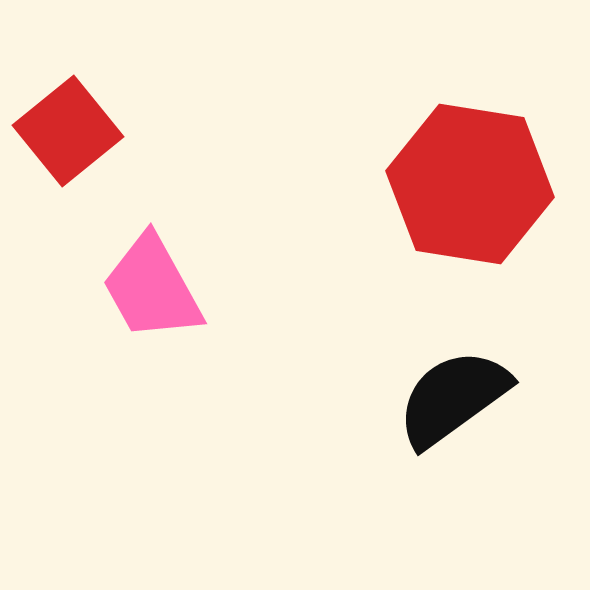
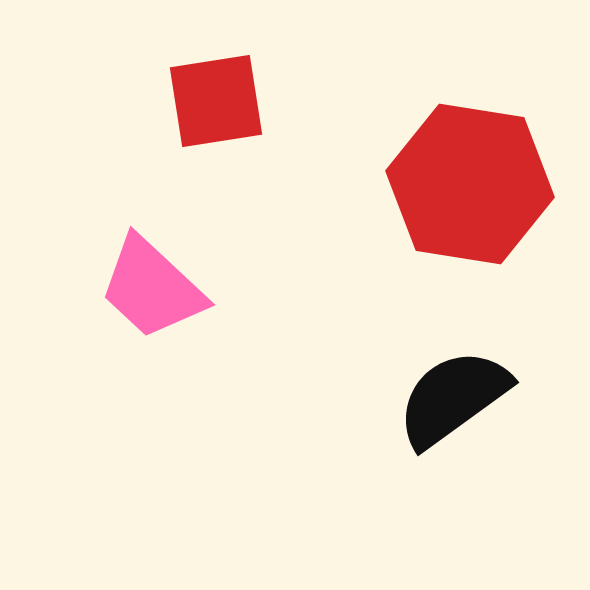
red square: moved 148 px right, 30 px up; rotated 30 degrees clockwise
pink trapezoid: rotated 18 degrees counterclockwise
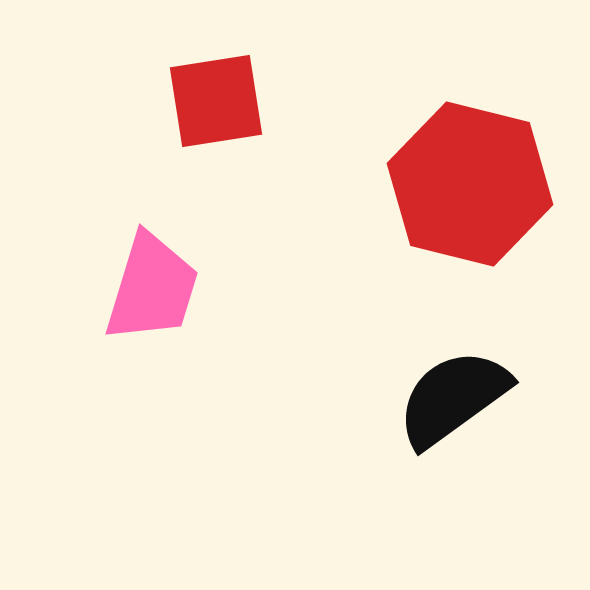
red hexagon: rotated 5 degrees clockwise
pink trapezoid: rotated 116 degrees counterclockwise
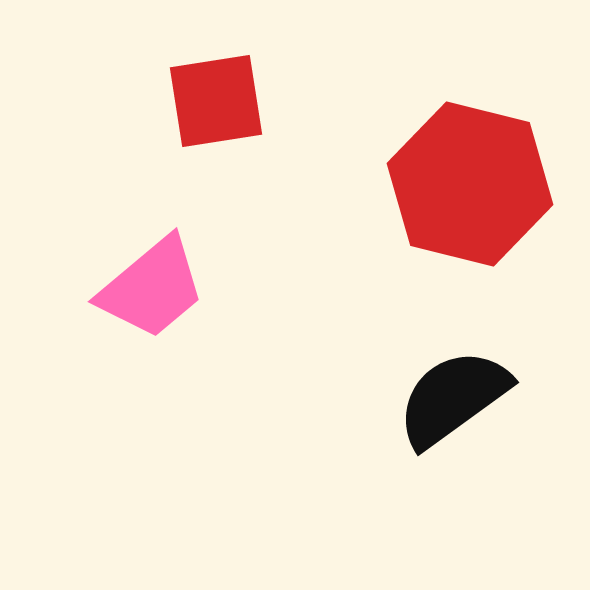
pink trapezoid: rotated 33 degrees clockwise
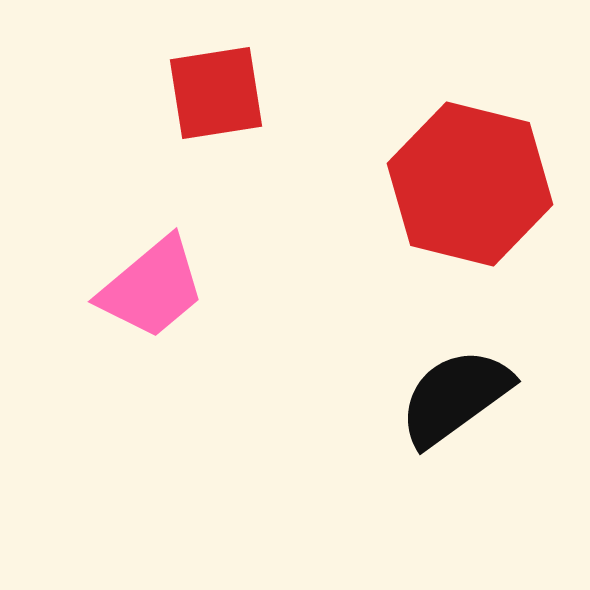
red square: moved 8 px up
black semicircle: moved 2 px right, 1 px up
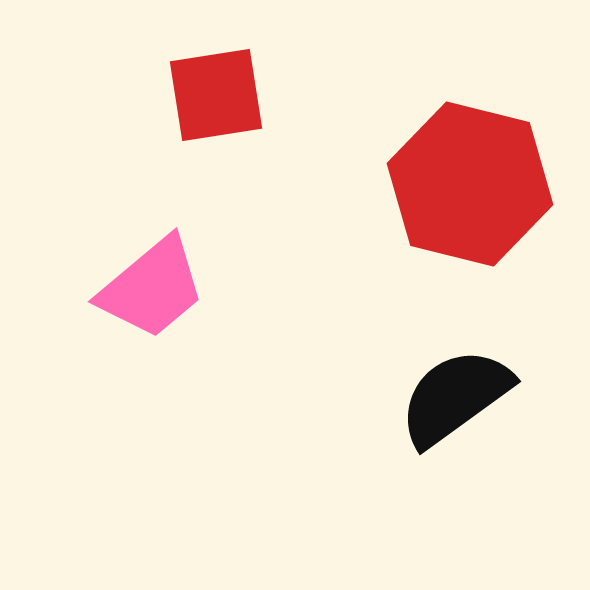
red square: moved 2 px down
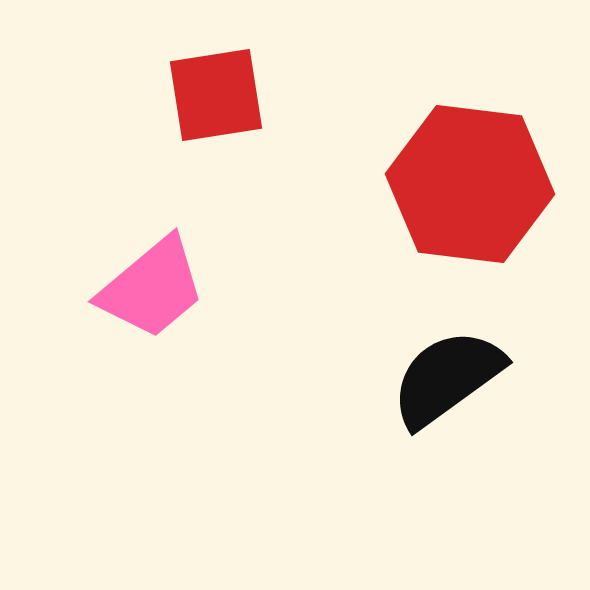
red hexagon: rotated 7 degrees counterclockwise
black semicircle: moved 8 px left, 19 px up
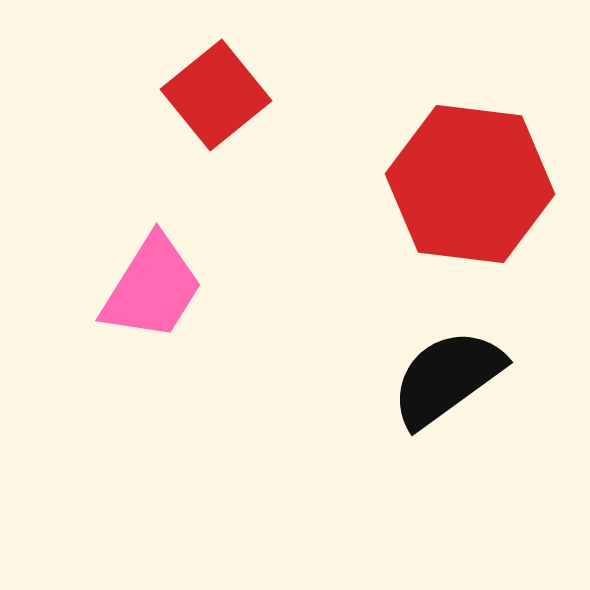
red square: rotated 30 degrees counterclockwise
pink trapezoid: rotated 18 degrees counterclockwise
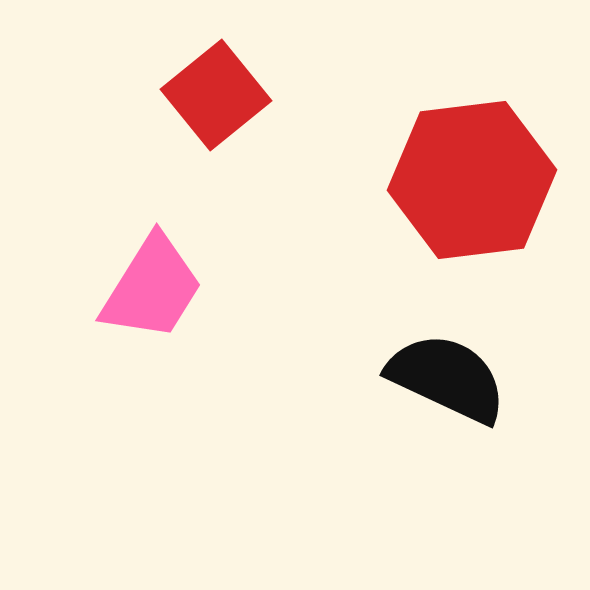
red hexagon: moved 2 px right, 4 px up; rotated 14 degrees counterclockwise
black semicircle: rotated 61 degrees clockwise
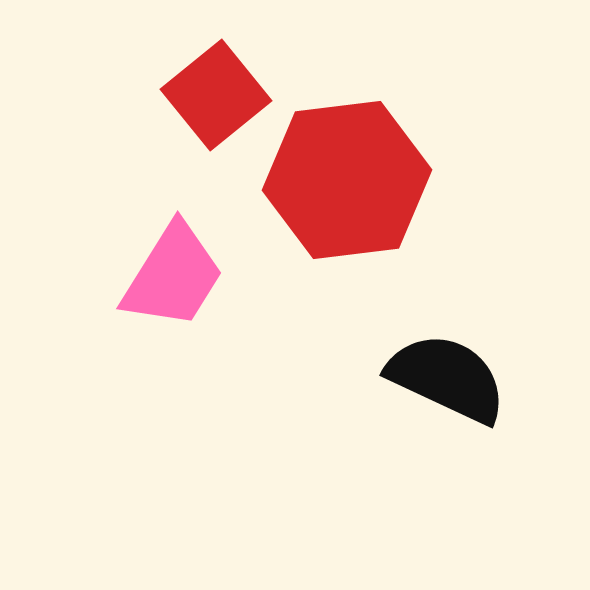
red hexagon: moved 125 px left
pink trapezoid: moved 21 px right, 12 px up
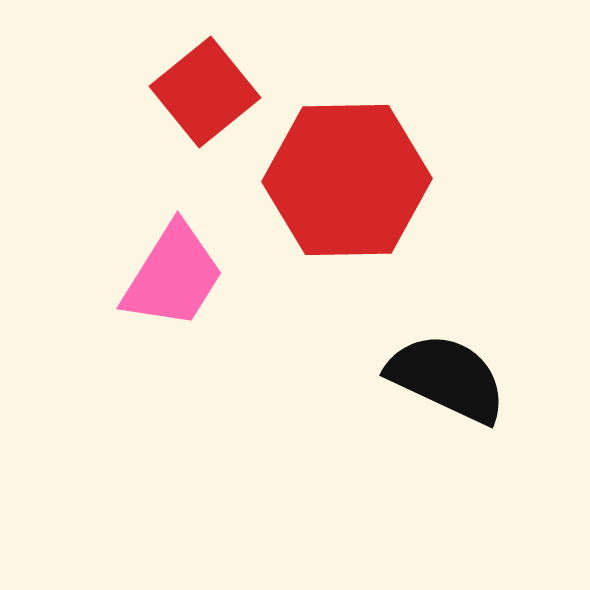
red square: moved 11 px left, 3 px up
red hexagon: rotated 6 degrees clockwise
